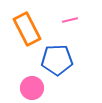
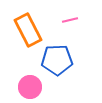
orange rectangle: moved 1 px right, 1 px down
pink circle: moved 2 px left, 1 px up
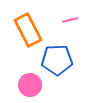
pink circle: moved 2 px up
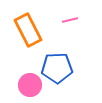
blue pentagon: moved 8 px down
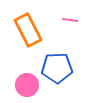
pink line: rotated 21 degrees clockwise
pink circle: moved 3 px left
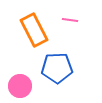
orange rectangle: moved 6 px right
pink circle: moved 7 px left, 1 px down
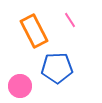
pink line: rotated 49 degrees clockwise
orange rectangle: moved 1 px down
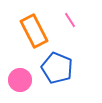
blue pentagon: rotated 24 degrees clockwise
pink circle: moved 6 px up
